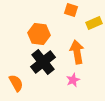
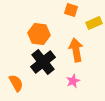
orange arrow: moved 1 px left, 2 px up
pink star: moved 1 px down
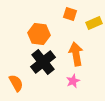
orange square: moved 1 px left, 4 px down
orange arrow: moved 4 px down
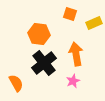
black cross: moved 1 px right, 1 px down
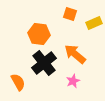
orange arrow: moved 1 px left; rotated 40 degrees counterclockwise
orange semicircle: moved 2 px right, 1 px up
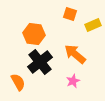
yellow rectangle: moved 1 px left, 2 px down
orange hexagon: moved 5 px left
black cross: moved 4 px left, 1 px up
